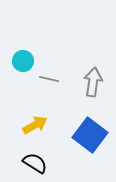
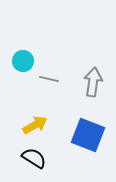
blue square: moved 2 px left; rotated 16 degrees counterclockwise
black semicircle: moved 1 px left, 5 px up
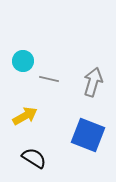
gray arrow: rotated 8 degrees clockwise
yellow arrow: moved 10 px left, 9 px up
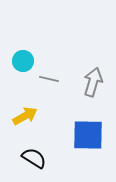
blue square: rotated 20 degrees counterclockwise
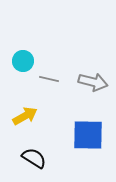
gray arrow: rotated 88 degrees clockwise
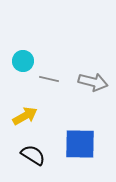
blue square: moved 8 px left, 9 px down
black semicircle: moved 1 px left, 3 px up
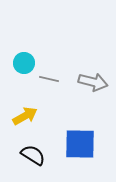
cyan circle: moved 1 px right, 2 px down
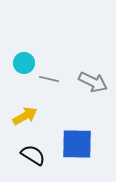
gray arrow: rotated 12 degrees clockwise
blue square: moved 3 px left
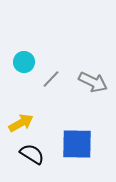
cyan circle: moved 1 px up
gray line: moved 2 px right; rotated 60 degrees counterclockwise
yellow arrow: moved 4 px left, 7 px down
black semicircle: moved 1 px left, 1 px up
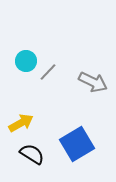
cyan circle: moved 2 px right, 1 px up
gray line: moved 3 px left, 7 px up
blue square: rotated 32 degrees counterclockwise
